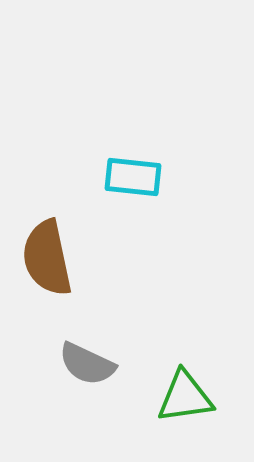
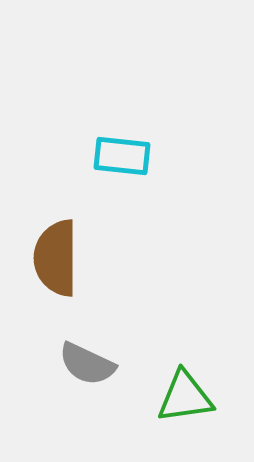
cyan rectangle: moved 11 px left, 21 px up
brown semicircle: moved 9 px right; rotated 12 degrees clockwise
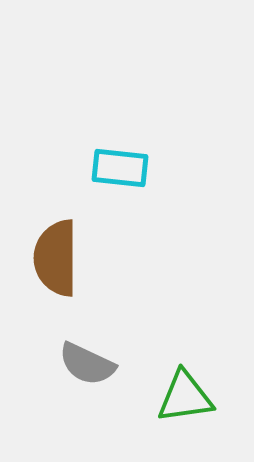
cyan rectangle: moved 2 px left, 12 px down
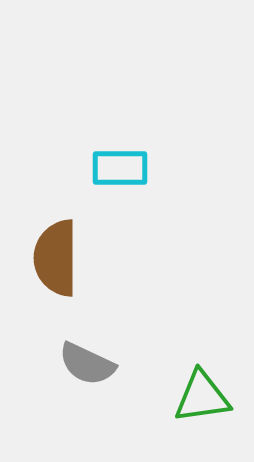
cyan rectangle: rotated 6 degrees counterclockwise
green triangle: moved 17 px right
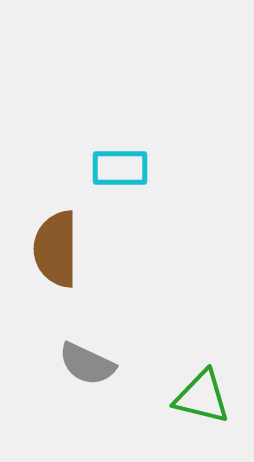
brown semicircle: moved 9 px up
green triangle: rotated 22 degrees clockwise
